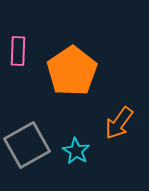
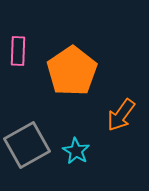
orange arrow: moved 2 px right, 8 px up
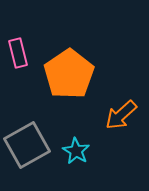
pink rectangle: moved 2 px down; rotated 16 degrees counterclockwise
orange pentagon: moved 3 px left, 3 px down
orange arrow: rotated 12 degrees clockwise
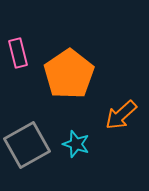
cyan star: moved 7 px up; rotated 12 degrees counterclockwise
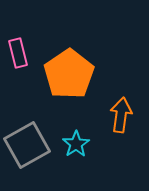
orange arrow: rotated 140 degrees clockwise
cyan star: rotated 20 degrees clockwise
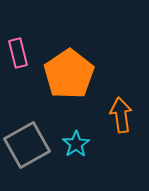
orange arrow: rotated 16 degrees counterclockwise
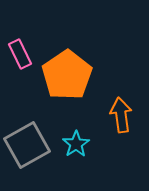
pink rectangle: moved 2 px right, 1 px down; rotated 12 degrees counterclockwise
orange pentagon: moved 2 px left, 1 px down
